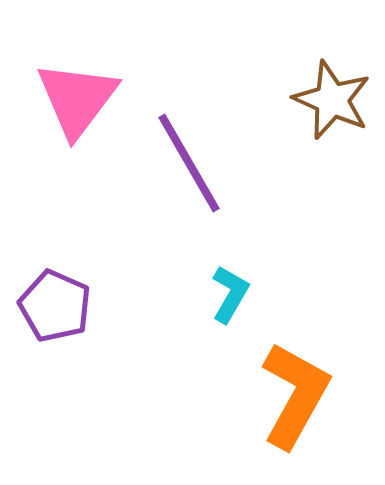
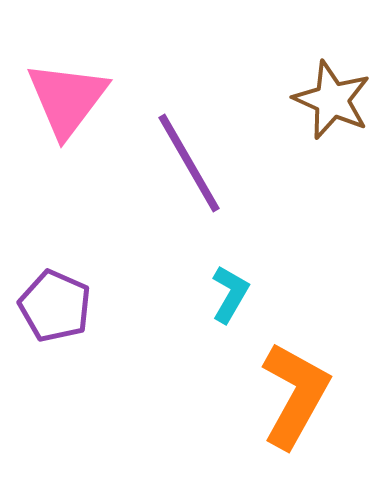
pink triangle: moved 10 px left
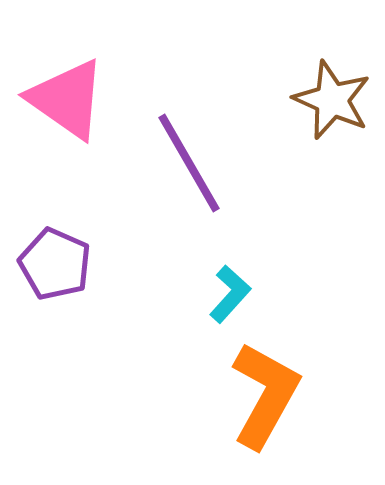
pink triangle: rotated 32 degrees counterclockwise
cyan L-shape: rotated 12 degrees clockwise
purple pentagon: moved 42 px up
orange L-shape: moved 30 px left
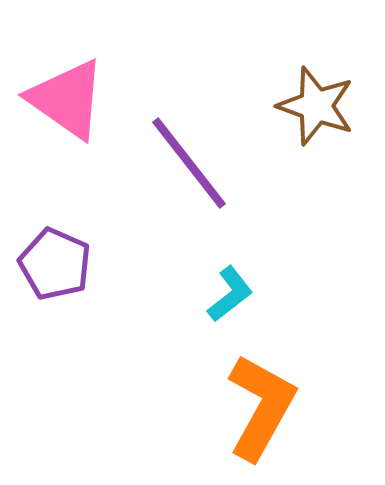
brown star: moved 16 px left, 6 px down; rotated 4 degrees counterclockwise
purple line: rotated 8 degrees counterclockwise
cyan L-shape: rotated 10 degrees clockwise
orange L-shape: moved 4 px left, 12 px down
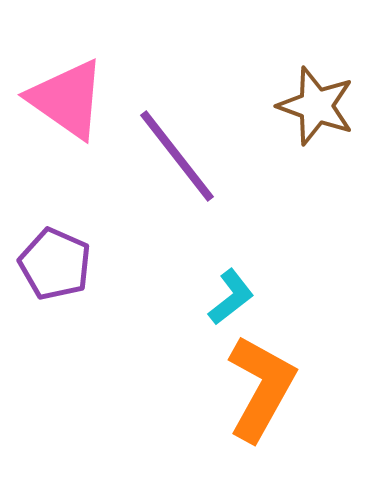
purple line: moved 12 px left, 7 px up
cyan L-shape: moved 1 px right, 3 px down
orange L-shape: moved 19 px up
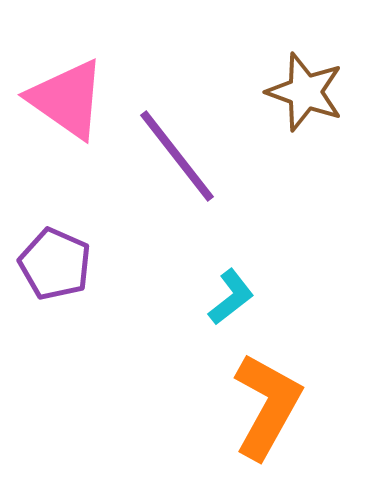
brown star: moved 11 px left, 14 px up
orange L-shape: moved 6 px right, 18 px down
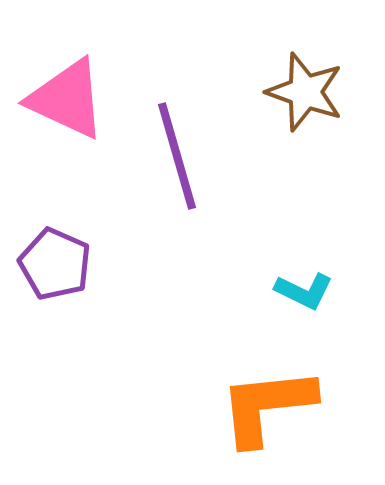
pink triangle: rotated 10 degrees counterclockwise
purple line: rotated 22 degrees clockwise
cyan L-shape: moved 73 px right, 6 px up; rotated 64 degrees clockwise
orange L-shape: rotated 125 degrees counterclockwise
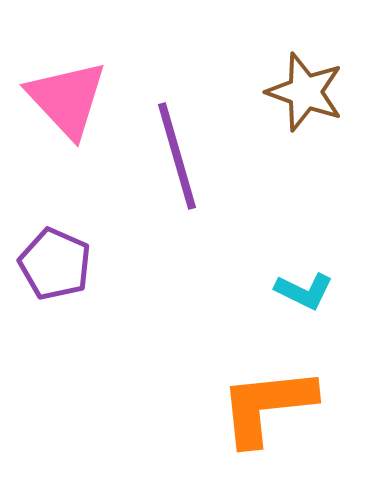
pink triangle: rotated 22 degrees clockwise
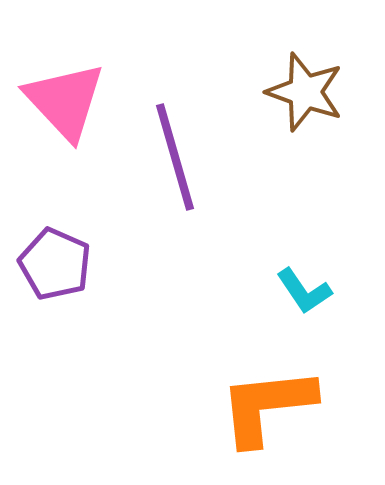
pink triangle: moved 2 px left, 2 px down
purple line: moved 2 px left, 1 px down
cyan L-shape: rotated 30 degrees clockwise
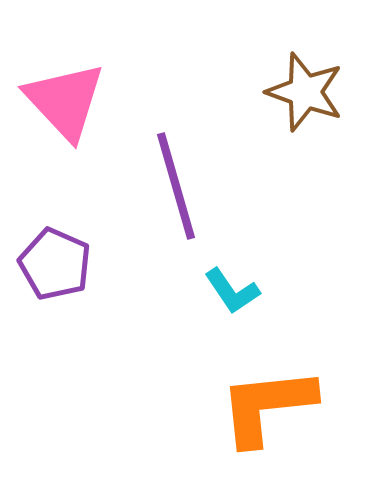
purple line: moved 1 px right, 29 px down
cyan L-shape: moved 72 px left
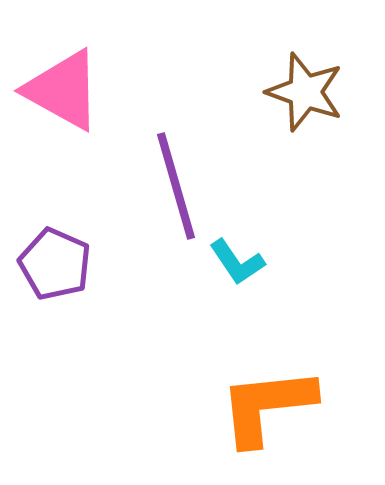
pink triangle: moved 2 px left, 11 px up; rotated 18 degrees counterclockwise
cyan L-shape: moved 5 px right, 29 px up
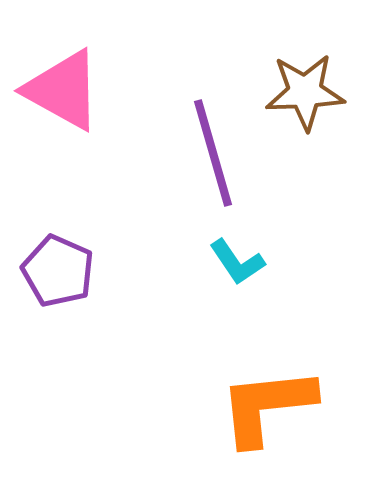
brown star: rotated 22 degrees counterclockwise
purple line: moved 37 px right, 33 px up
purple pentagon: moved 3 px right, 7 px down
